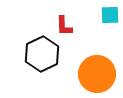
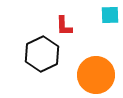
orange circle: moved 1 px left, 1 px down
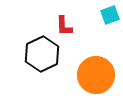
cyan square: rotated 18 degrees counterclockwise
